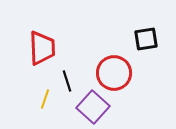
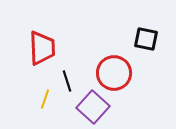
black square: rotated 20 degrees clockwise
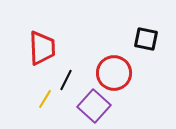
black line: moved 1 px left, 1 px up; rotated 45 degrees clockwise
yellow line: rotated 12 degrees clockwise
purple square: moved 1 px right, 1 px up
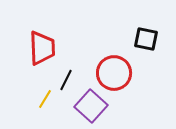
purple square: moved 3 px left
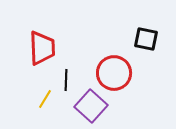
black line: rotated 25 degrees counterclockwise
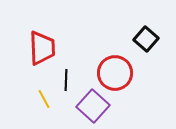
black square: rotated 30 degrees clockwise
red circle: moved 1 px right
yellow line: moved 1 px left; rotated 60 degrees counterclockwise
purple square: moved 2 px right
